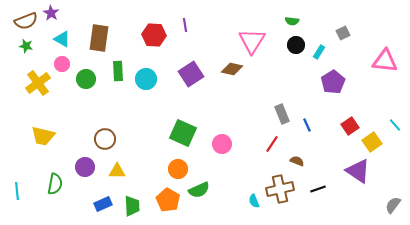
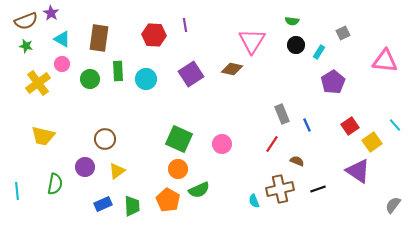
green circle at (86, 79): moved 4 px right
green square at (183, 133): moved 4 px left, 6 px down
yellow triangle at (117, 171): rotated 36 degrees counterclockwise
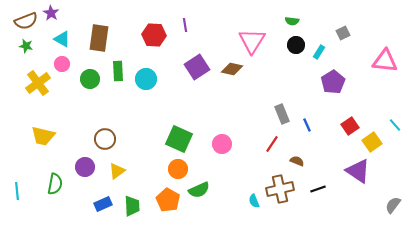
purple square at (191, 74): moved 6 px right, 7 px up
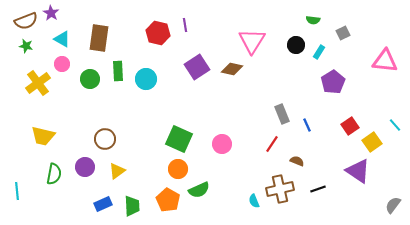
green semicircle at (292, 21): moved 21 px right, 1 px up
red hexagon at (154, 35): moved 4 px right, 2 px up; rotated 10 degrees clockwise
green semicircle at (55, 184): moved 1 px left, 10 px up
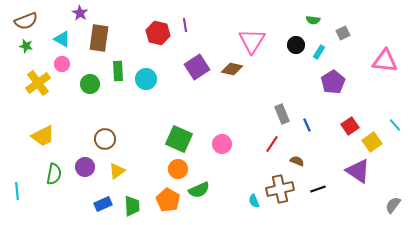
purple star at (51, 13): moved 29 px right
green circle at (90, 79): moved 5 px down
yellow trapezoid at (43, 136): rotated 40 degrees counterclockwise
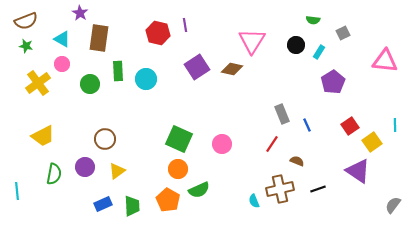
cyan line at (395, 125): rotated 40 degrees clockwise
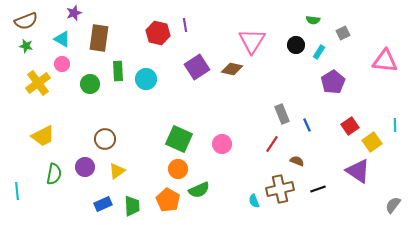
purple star at (80, 13): moved 6 px left; rotated 21 degrees clockwise
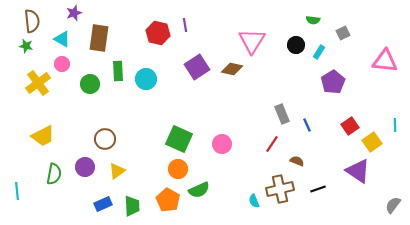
brown semicircle at (26, 21): moved 6 px right; rotated 75 degrees counterclockwise
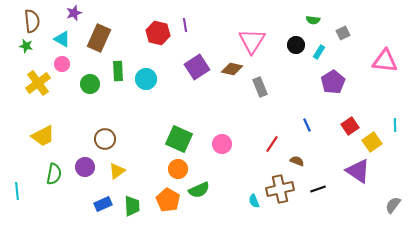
brown rectangle at (99, 38): rotated 16 degrees clockwise
gray rectangle at (282, 114): moved 22 px left, 27 px up
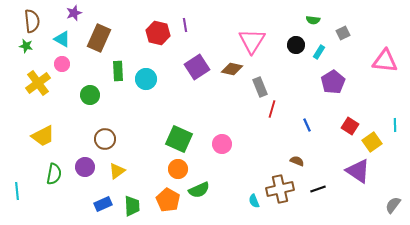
green circle at (90, 84): moved 11 px down
red square at (350, 126): rotated 24 degrees counterclockwise
red line at (272, 144): moved 35 px up; rotated 18 degrees counterclockwise
